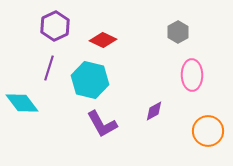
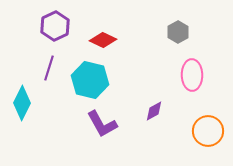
cyan diamond: rotated 64 degrees clockwise
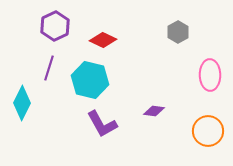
pink ellipse: moved 18 px right
purple diamond: rotated 35 degrees clockwise
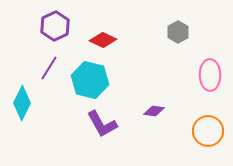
purple line: rotated 15 degrees clockwise
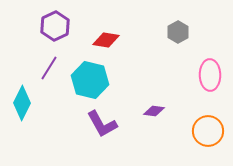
red diamond: moved 3 px right; rotated 16 degrees counterclockwise
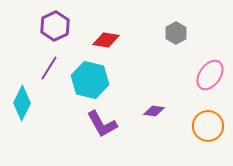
gray hexagon: moved 2 px left, 1 px down
pink ellipse: rotated 36 degrees clockwise
orange circle: moved 5 px up
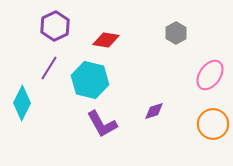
purple diamond: rotated 25 degrees counterclockwise
orange circle: moved 5 px right, 2 px up
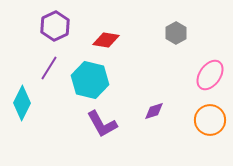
orange circle: moved 3 px left, 4 px up
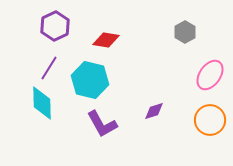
gray hexagon: moved 9 px right, 1 px up
cyan diamond: moved 20 px right; rotated 28 degrees counterclockwise
